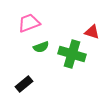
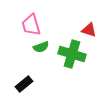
pink trapezoid: moved 2 px right, 2 px down; rotated 85 degrees counterclockwise
red triangle: moved 3 px left, 2 px up
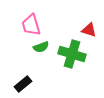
black rectangle: moved 1 px left
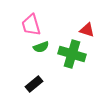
red triangle: moved 2 px left
black rectangle: moved 11 px right
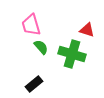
green semicircle: rotated 112 degrees counterclockwise
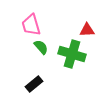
red triangle: rotated 21 degrees counterclockwise
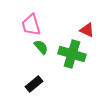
red triangle: rotated 28 degrees clockwise
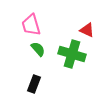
green semicircle: moved 3 px left, 2 px down
black rectangle: rotated 30 degrees counterclockwise
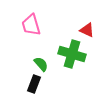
green semicircle: moved 3 px right, 15 px down
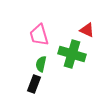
pink trapezoid: moved 8 px right, 10 px down
green semicircle: rotated 126 degrees counterclockwise
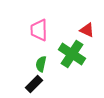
pink trapezoid: moved 5 px up; rotated 15 degrees clockwise
green cross: rotated 16 degrees clockwise
black rectangle: rotated 24 degrees clockwise
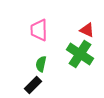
green cross: moved 8 px right
black rectangle: moved 1 px left, 1 px down
